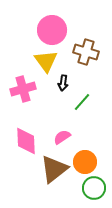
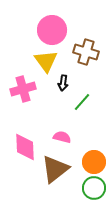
pink semicircle: rotated 48 degrees clockwise
pink diamond: moved 1 px left, 6 px down
orange circle: moved 9 px right
brown triangle: moved 1 px right
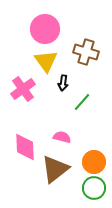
pink circle: moved 7 px left, 1 px up
pink cross: rotated 20 degrees counterclockwise
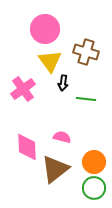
yellow triangle: moved 4 px right
green line: moved 4 px right, 3 px up; rotated 54 degrees clockwise
pink diamond: moved 2 px right
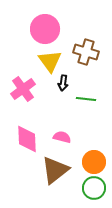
pink diamond: moved 8 px up
brown triangle: moved 1 px down
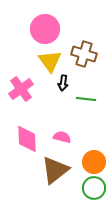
brown cross: moved 2 px left, 2 px down
pink cross: moved 2 px left
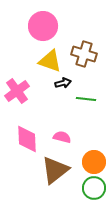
pink circle: moved 2 px left, 3 px up
yellow triangle: rotated 35 degrees counterclockwise
black arrow: rotated 112 degrees counterclockwise
pink cross: moved 4 px left, 2 px down
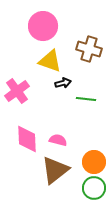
brown cross: moved 5 px right, 5 px up
pink semicircle: moved 4 px left, 3 px down
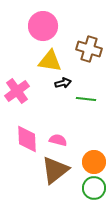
yellow triangle: rotated 10 degrees counterclockwise
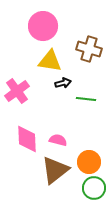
orange circle: moved 5 px left
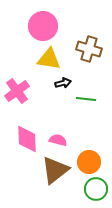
yellow triangle: moved 1 px left, 2 px up
green circle: moved 2 px right, 1 px down
